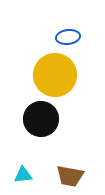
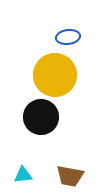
black circle: moved 2 px up
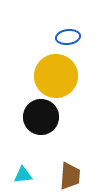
yellow circle: moved 1 px right, 1 px down
brown trapezoid: rotated 96 degrees counterclockwise
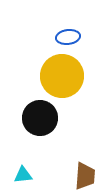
yellow circle: moved 6 px right
black circle: moved 1 px left, 1 px down
brown trapezoid: moved 15 px right
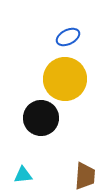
blue ellipse: rotated 20 degrees counterclockwise
yellow circle: moved 3 px right, 3 px down
black circle: moved 1 px right
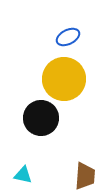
yellow circle: moved 1 px left
cyan triangle: rotated 18 degrees clockwise
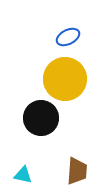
yellow circle: moved 1 px right
brown trapezoid: moved 8 px left, 5 px up
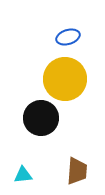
blue ellipse: rotated 10 degrees clockwise
cyan triangle: rotated 18 degrees counterclockwise
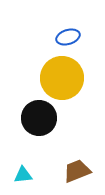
yellow circle: moved 3 px left, 1 px up
black circle: moved 2 px left
brown trapezoid: rotated 116 degrees counterclockwise
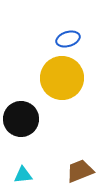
blue ellipse: moved 2 px down
black circle: moved 18 px left, 1 px down
brown trapezoid: moved 3 px right
